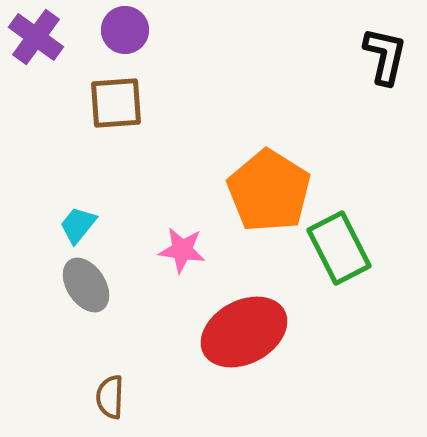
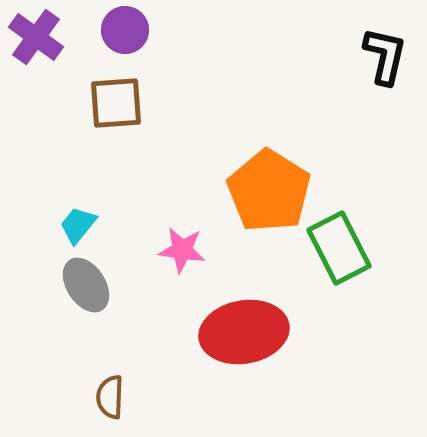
red ellipse: rotated 18 degrees clockwise
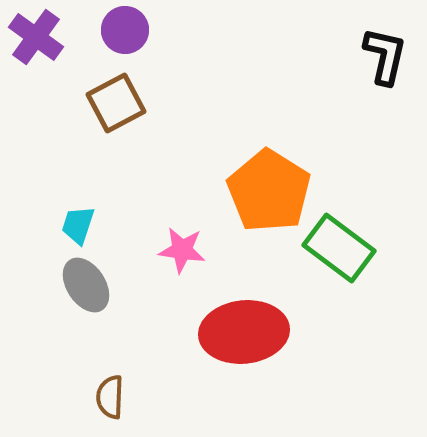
brown square: rotated 24 degrees counterclockwise
cyan trapezoid: rotated 21 degrees counterclockwise
green rectangle: rotated 26 degrees counterclockwise
red ellipse: rotated 4 degrees clockwise
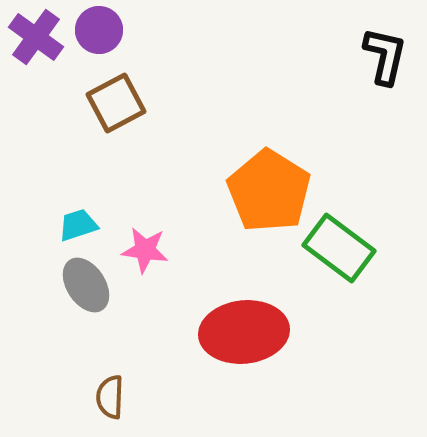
purple circle: moved 26 px left
cyan trapezoid: rotated 54 degrees clockwise
pink star: moved 37 px left
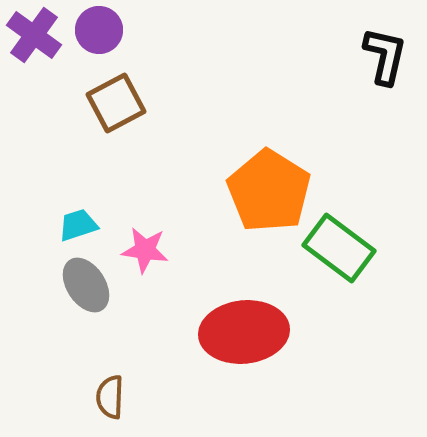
purple cross: moved 2 px left, 2 px up
